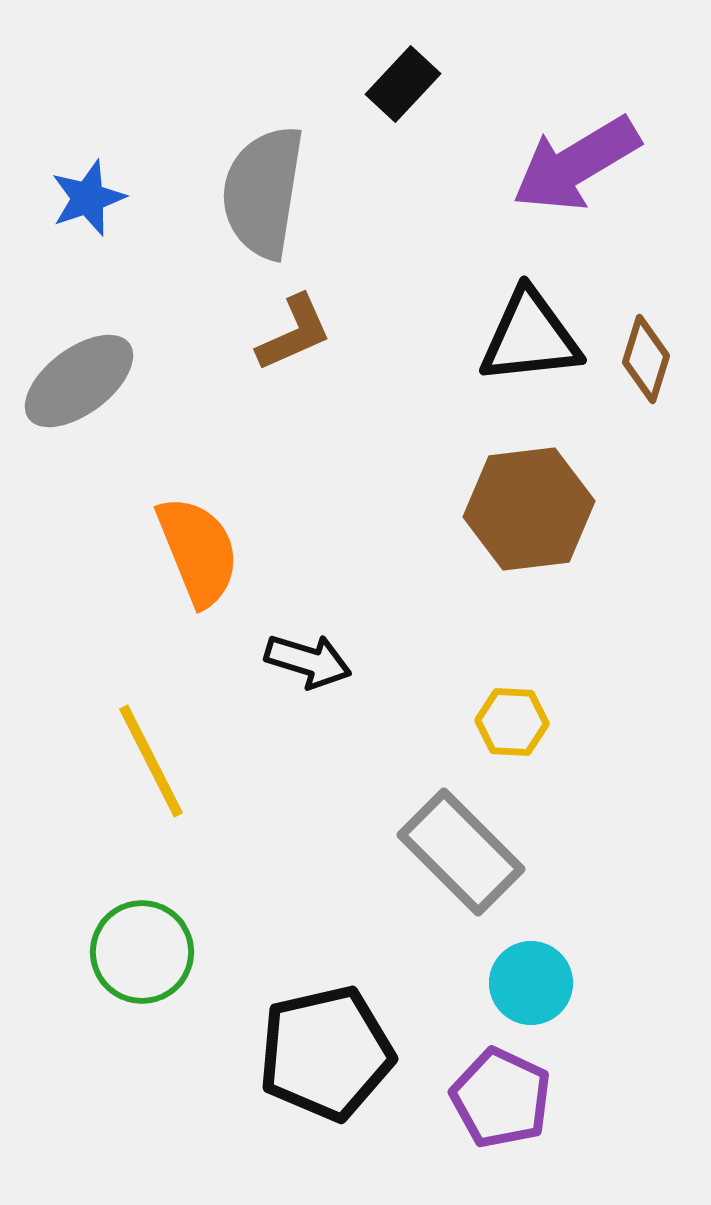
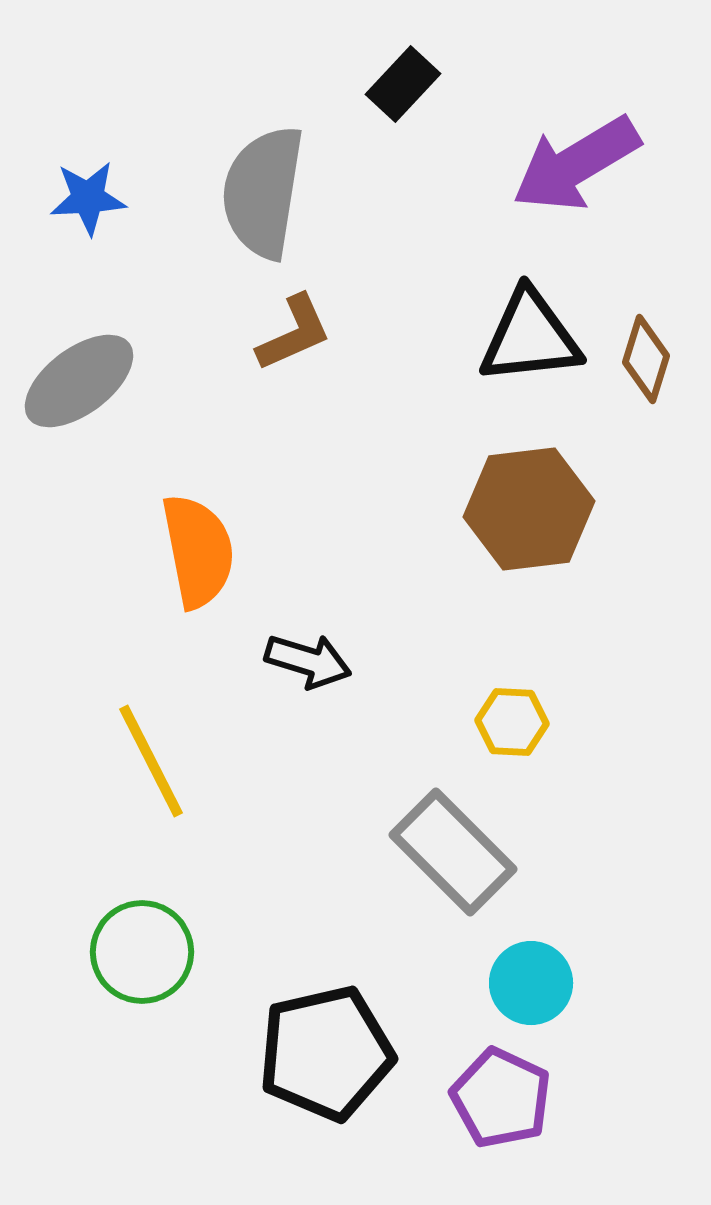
blue star: rotated 16 degrees clockwise
orange semicircle: rotated 11 degrees clockwise
gray rectangle: moved 8 px left
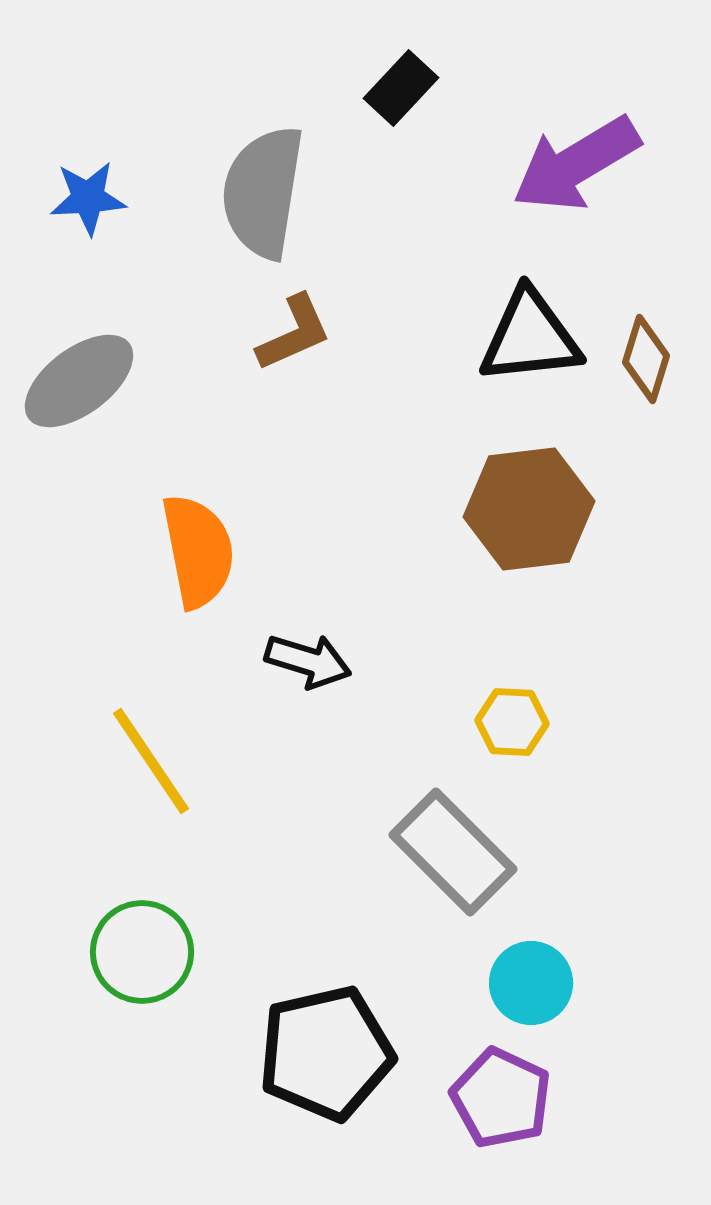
black rectangle: moved 2 px left, 4 px down
yellow line: rotated 7 degrees counterclockwise
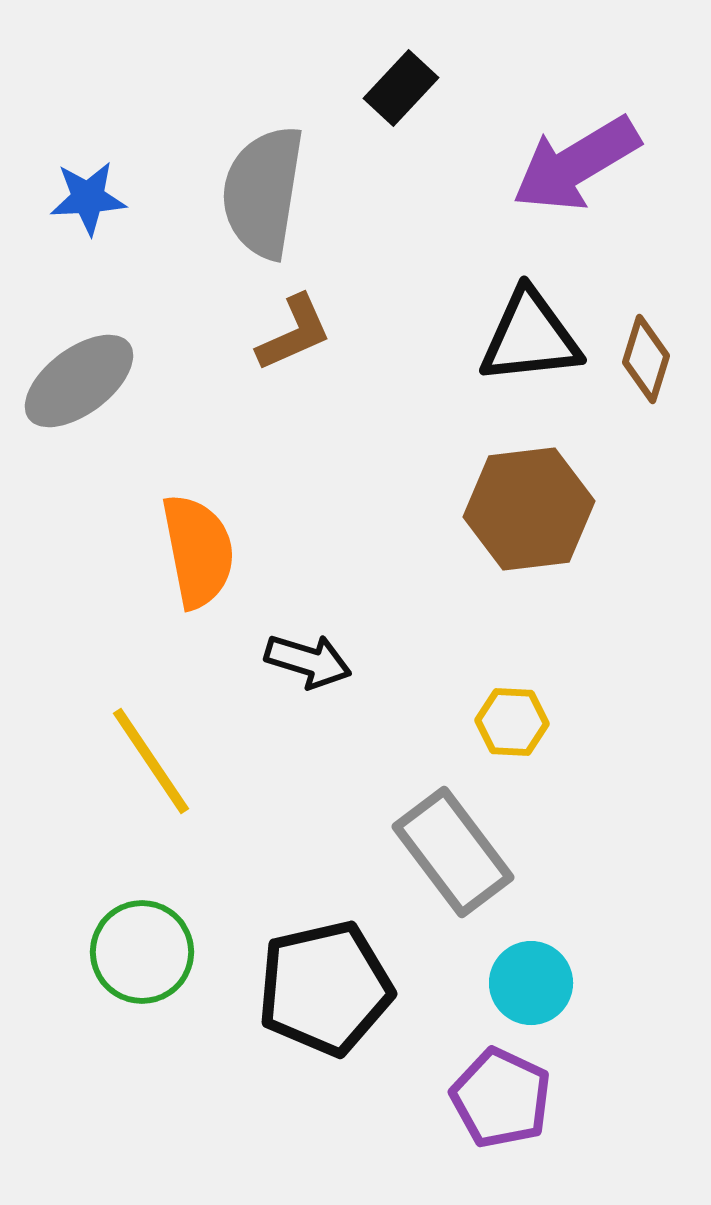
gray rectangle: rotated 8 degrees clockwise
black pentagon: moved 1 px left, 65 px up
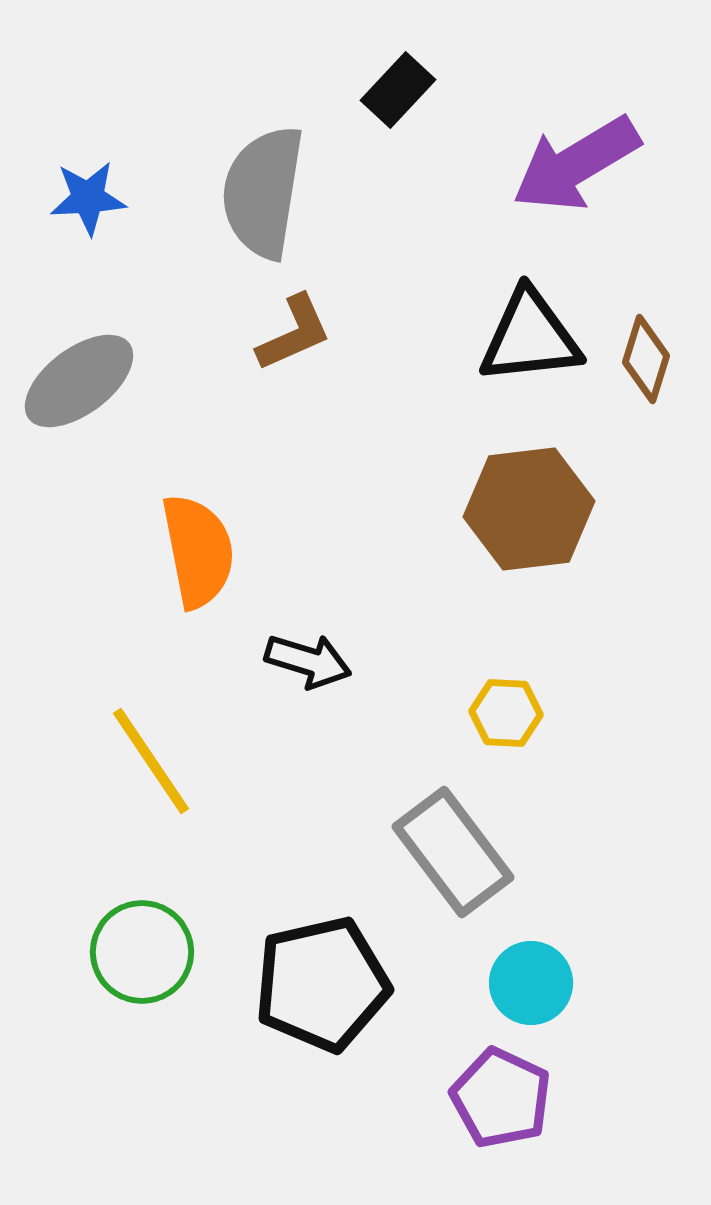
black rectangle: moved 3 px left, 2 px down
yellow hexagon: moved 6 px left, 9 px up
black pentagon: moved 3 px left, 4 px up
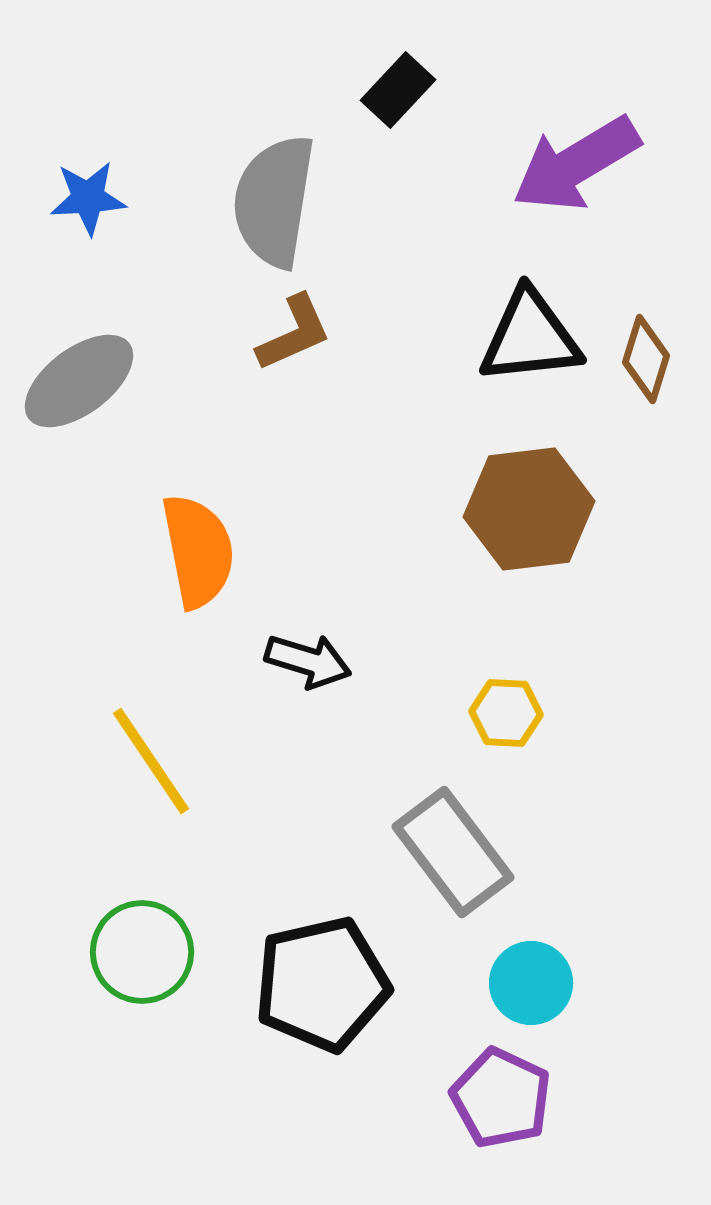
gray semicircle: moved 11 px right, 9 px down
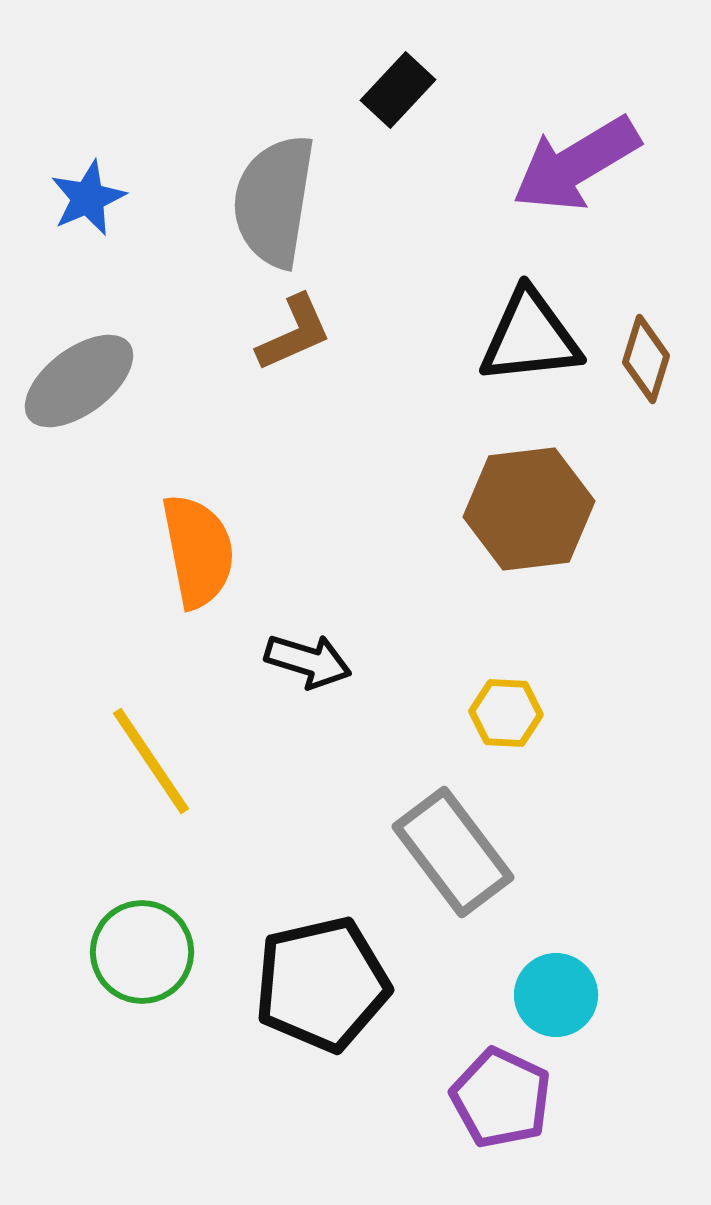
blue star: rotated 20 degrees counterclockwise
cyan circle: moved 25 px right, 12 px down
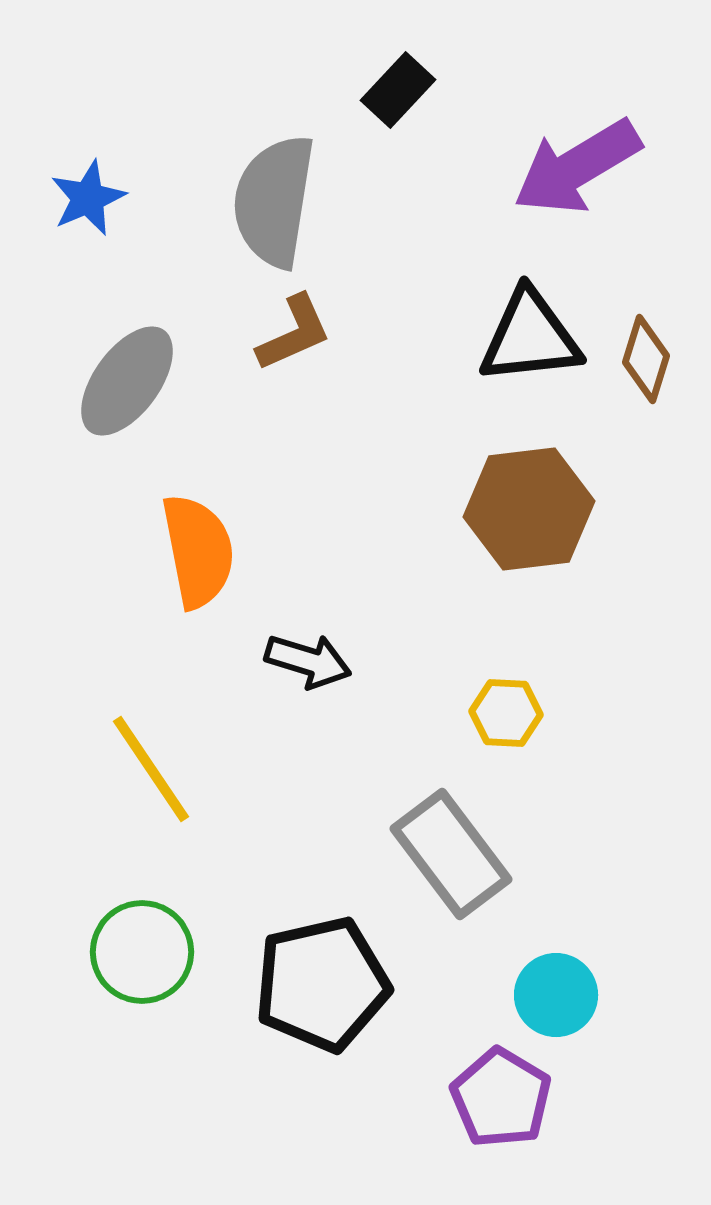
purple arrow: moved 1 px right, 3 px down
gray ellipse: moved 48 px right; rotated 17 degrees counterclockwise
yellow line: moved 8 px down
gray rectangle: moved 2 px left, 2 px down
purple pentagon: rotated 6 degrees clockwise
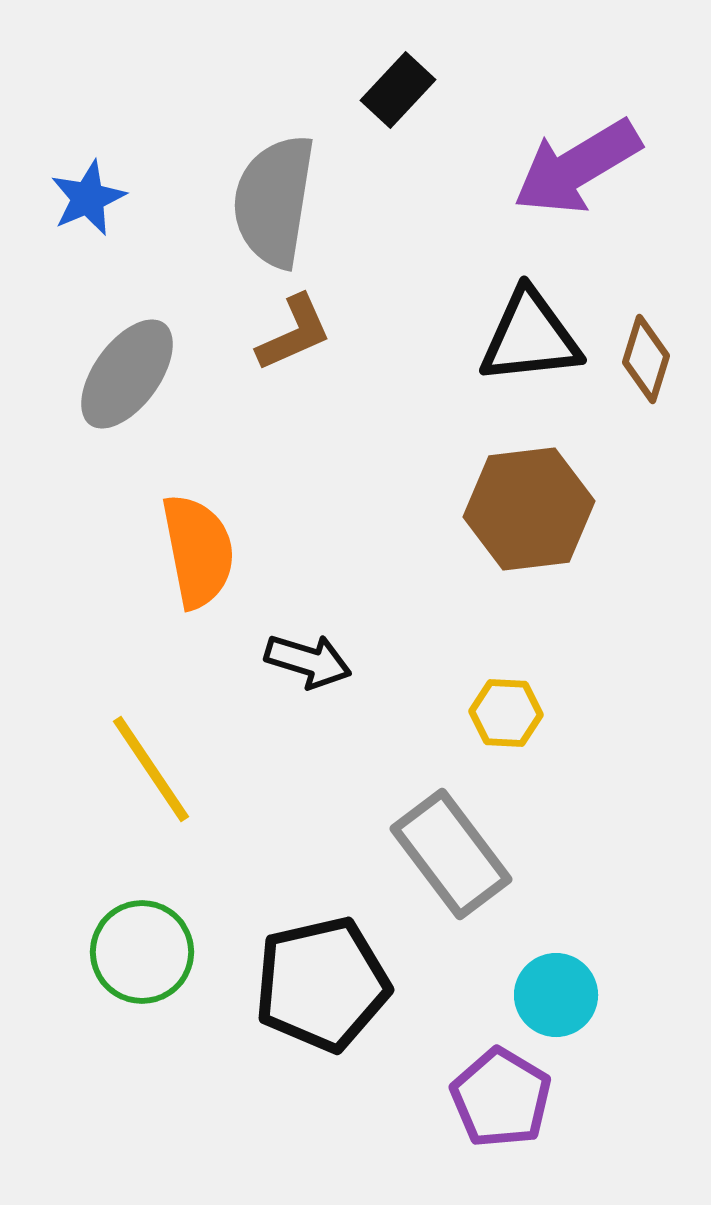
gray ellipse: moved 7 px up
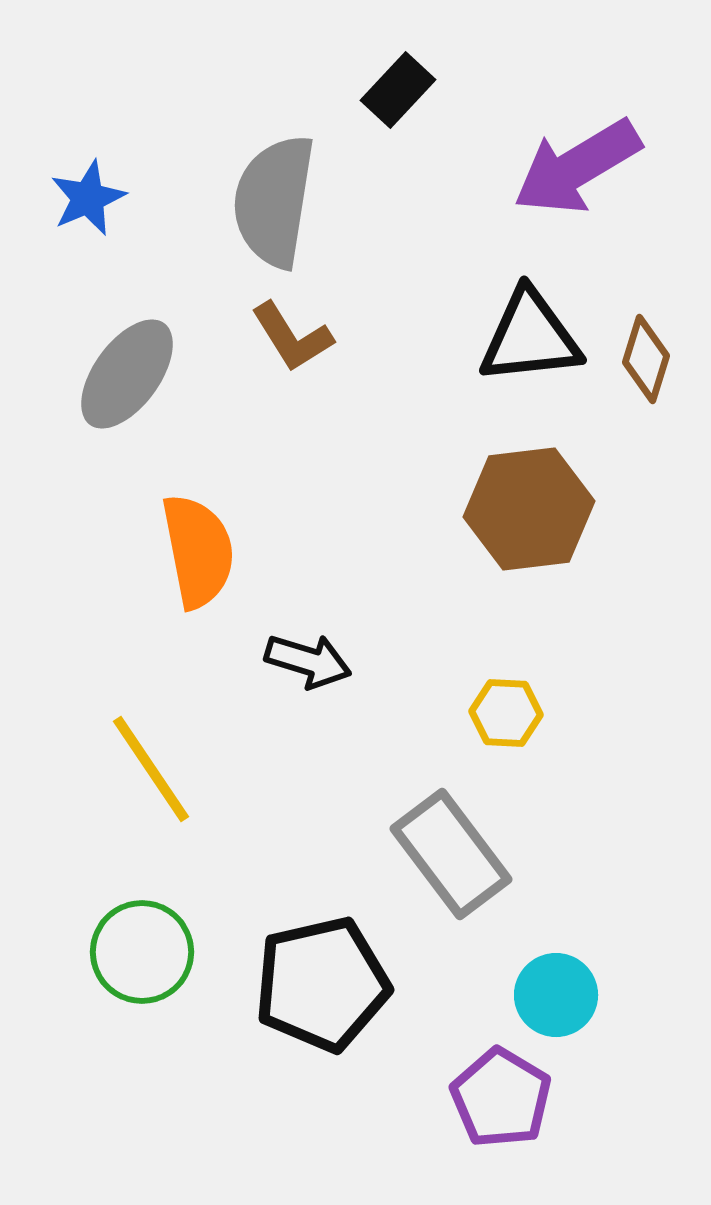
brown L-shape: moved 2 px left, 4 px down; rotated 82 degrees clockwise
